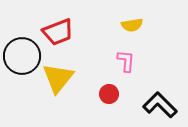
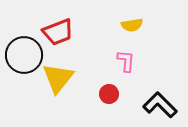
black circle: moved 2 px right, 1 px up
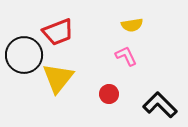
pink L-shape: moved 5 px up; rotated 30 degrees counterclockwise
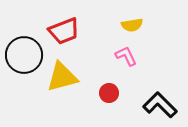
red trapezoid: moved 6 px right, 1 px up
yellow triangle: moved 4 px right, 1 px up; rotated 36 degrees clockwise
red circle: moved 1 px up
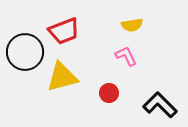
black circle: moved 1 px right, 3 px up
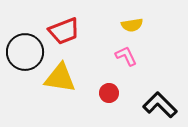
yellow triangle: moved 2 px left, 1 px down; rotated 24 degrees clockwise
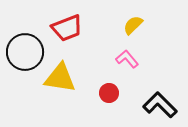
yellow semicircle: moved 1 px right; rotated 145 degrees clockwise
red trapezoid: moved 3 px right, 3 px up
pink L-shape: moved 1 px right, 3 px down; rotated 15 degrees counterclockwise
